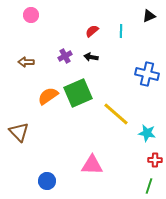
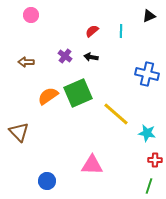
purple cross: rotated 24 degrees counterclockwise
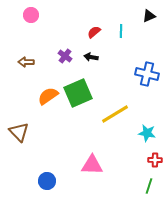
red semicircle: moved 2 px right, 1 px down
yellow line: moved 1 px left; rotated 72 degrees counterclockwise
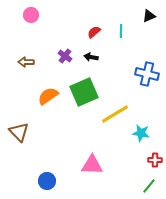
green square: moved 6 px right, 1 px up
cyan star: moved 6 px left
green line: rotated 21 degrees clockwise
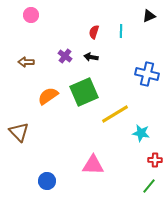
red semicircle: rotated 32 degrees counterclockwise
pink triangle: moved 1 px right
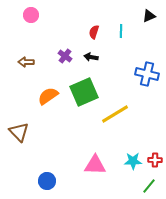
cyan star: moved 8 px left, 28 px down; rotated 12 degrees counterclockwise
pink triangle: moved 2 px right
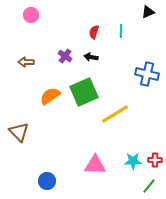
black triangle: moved 1 px left, 4 px up
orange semicircle: moved 2 px right
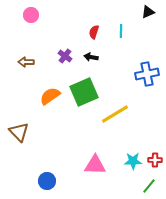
blue cross: rotated 25 degrees counterclockwise
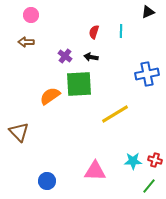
brown arrow: moved 20 px up
green square: moved 5 px left, 8 px up; rotated 20 degrees clockwise
red cross: rotated 16 degrees clockwise
pink triangle: moved 6 px down
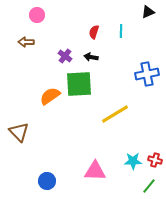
pink circle: moved 6 px right
